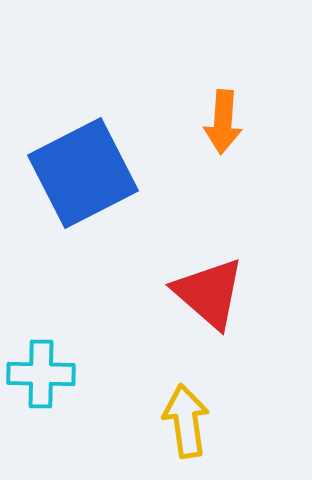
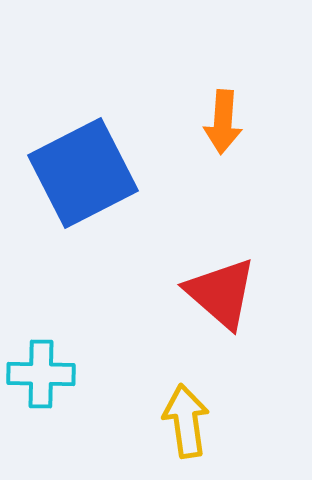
red triangle: moved 12 px right
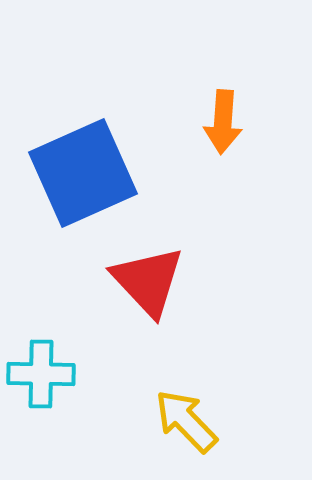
blue square: rotated 3 degrees clockwise
red triangle: moved 73 px left, 12 px up; rotated 6 degrees clockwise
yellow arrow: rotated 36 degrees counterclockwise
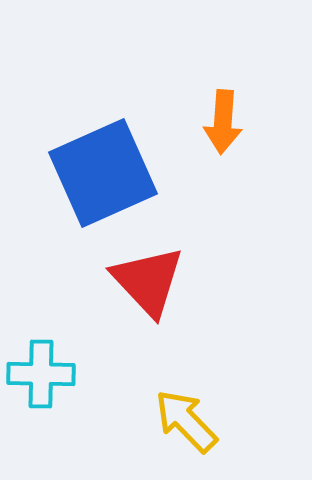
blue square: moved 20 px right
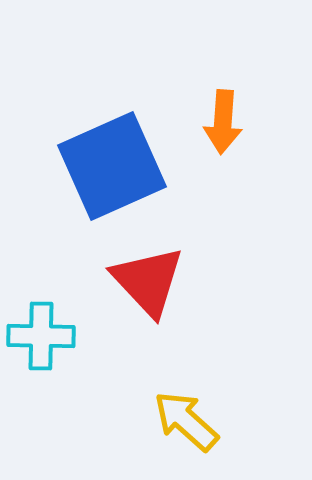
blue square: moved 9 px right, 7 px up
cyan cross: moved 38 px up
yellow arrow: rotated 4 degrees counterclockwise
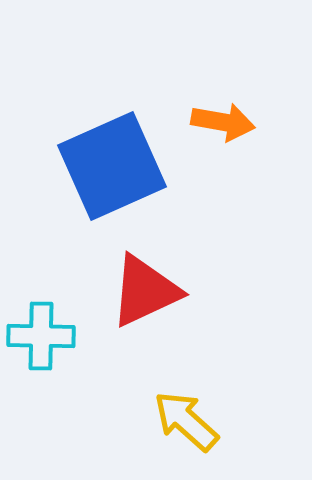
orange arrow: rotated 84 degrees counterclockwise
red triangle: moved 3 px left, 10 px down; rotated 48 degrees clockwise
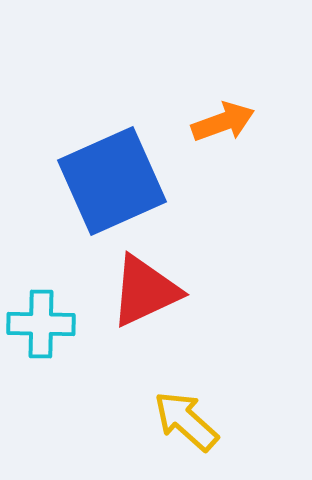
orange arrow: rotated 30 degrees counterclockwise
blue square: moved 15 px down
cyan cross: moved 12 px up
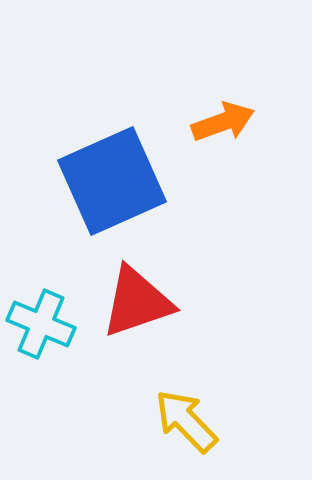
red triangle: moved 8 px left, 11 px down; rotated 6 degrees clockwise
cyan cross: rotated 22 degrees clockwise
yellow arrow: rotated 4 degrees clockwise
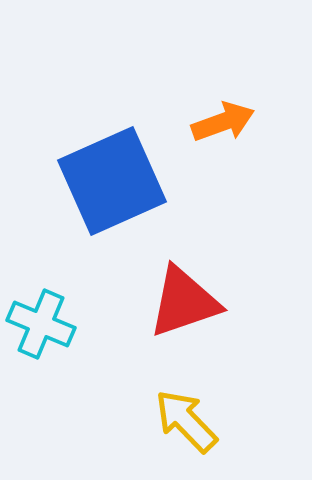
red triangle: moved 47 px right
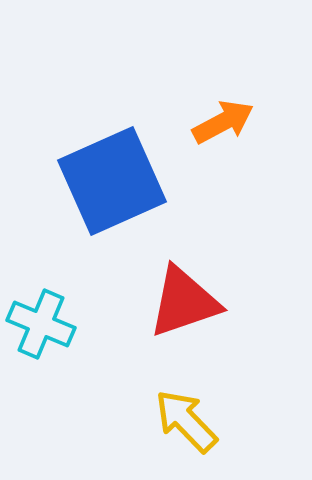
orange arrow: rotated 8 degrees counterclockwise
